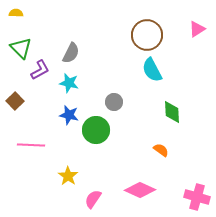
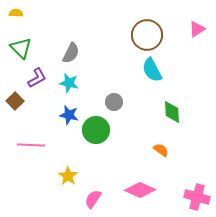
purple L-shape: moved 3 px left, 8 px down
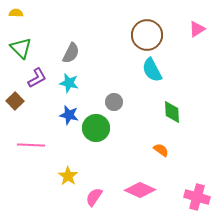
green circle: moved 2 px up
pink semicircle: moved 1 px right, 2 px up
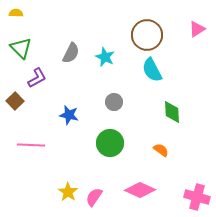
cyan star: moved 36 px right, 26 px up; rotated 12 degrees clockwise
green circle: moved 14 px right, 15 px down
yellow star: moved 16 px down
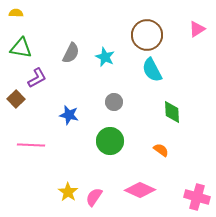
green triangle: rotated 35 degrees counterclockwise
brown square: moved 1 px right, 2 px up
green circle: moved 2 px up
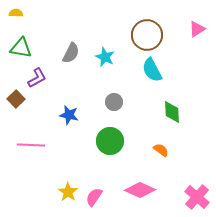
pink cross: rotated 25 degrees clockwise
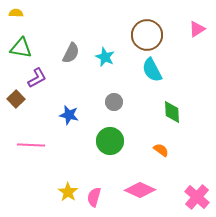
pink semicircle: rotated 18 degrees counterclockwise
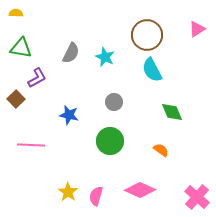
green diamond: rotated 20 degrees counterclockwise
pink semicircle: moved 2 px right, 1 px up
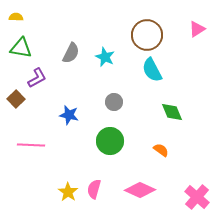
yellow semicircle: moved 4 px down
pink semicircle: moved 2 px left, 7 px up
